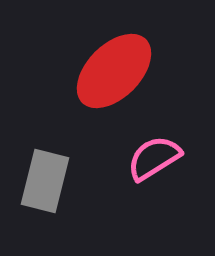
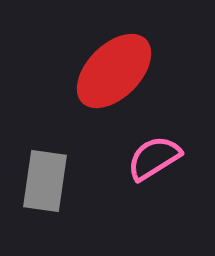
gray rectangle: rotated 6 degrees counterclockwise
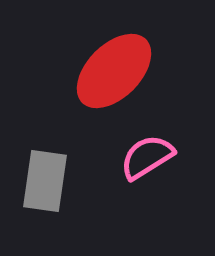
pink semicircle: moved 7 px left, 1 px up
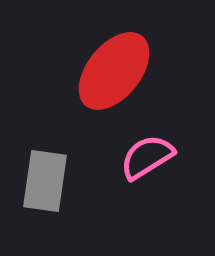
red ellipse: rotated 6 degrees counterclockwise
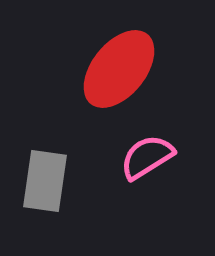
red ellipse: moved 5 px right, 2 px up
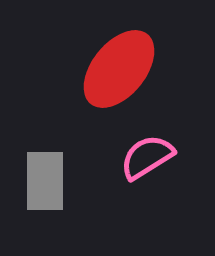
gray rectangle: rotated 8 degrees counterclockwise
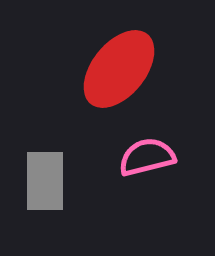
pink semicircle: rotated 18 degrees clockwise
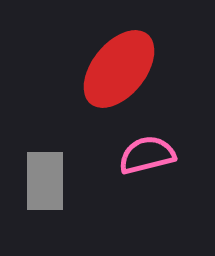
pink semicircle: moved 2 px up
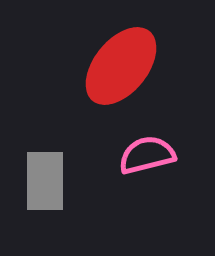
red ellipse: moved 2 px right, 3 px up
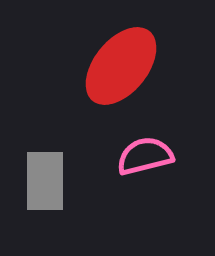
pink semicircle: moved 2 px left, 1 px down
